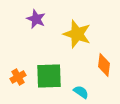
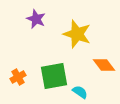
orange diamond: rotated 45 degrees counterclockwise
green square: moved 5 px right; rotated 8 degrees counterclockwise
cyan semicircle: moved 1 px left
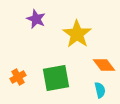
yellow star: rotated 16 degrees clockwise
green square: moved 2 px right, 2 px down
cyan semicircle: moved 20 px right, 2 px up; rotated 42 degrees clockwise
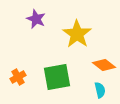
orange diamond: rotated 15 degrees counterclockwise
green square: moved 1 px right, 1 px up
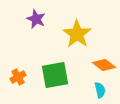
green square: moved 2 px left, 2 px up
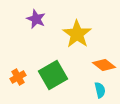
green square: moved 2 px left; rotated 20 degrees counterclockwise
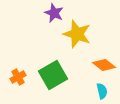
purple star: moved 18 px right, 6 px up
yellow star: rotated 16 degrees counterclockwise
cyan semicircle: moved 2 px right, 1 px down
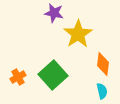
purple star: rotated 12 degrees counterclockwise
yellow star: moved 1 px right; rotated 20 degrees clockwise
orange diamond: moved 1 px left, 1 px up; rotated 60 degrees clockwise
green square: rotated 12 degrees counterclockwise
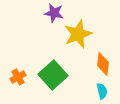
yellow star: rotated 12 degrees clockwise
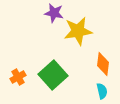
yellow star: moved 3 px up; rotated 12 degrees clockwise
